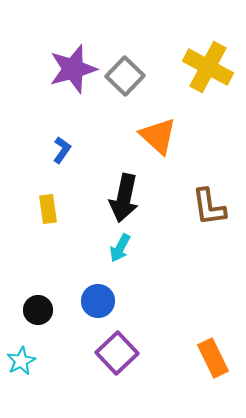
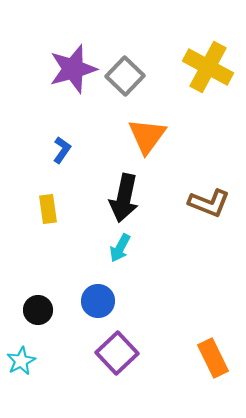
orange triangle: moved 11 px left; rotated 24 degrees clockwise
brown L-shape: moved 4 px up; rotated 60 degrees counterclockwise
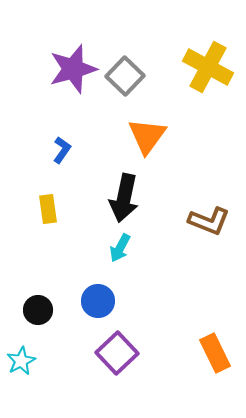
brown L-shape: moved 18 px down
orange rectangle: moved 2 px right, 5 px up
